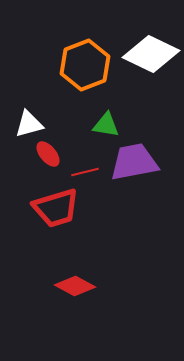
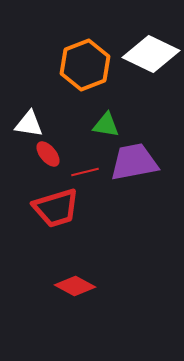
white triangle: rotated 24 degrees clockwise
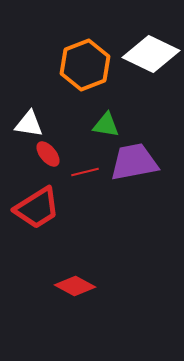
red trapezoid: moved 19 px left; rotated 15 degrees counterclockwise
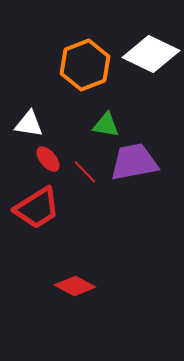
red ellipse: moved 5 px down
red line: rotated 60 degrees clockwise
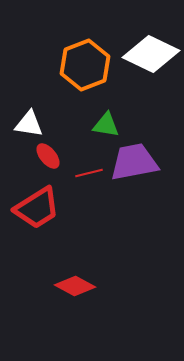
red ellipse: moved 3 px up
red line: moved 4 px right, 1 px down; rotated 60 degrees counterclockwise
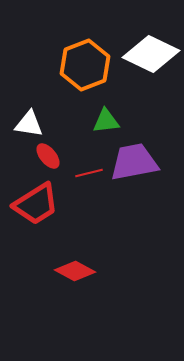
green triangle: moved 4 px up; rotated 16 degrees counterclockwise
red trapezoid: moved 1 px left, 4 px up
red diamond: moved 15 px up
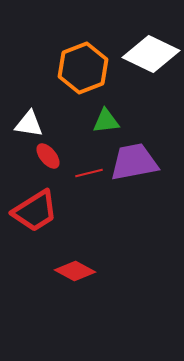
orange hexagon: moved 2 px left, 3 px down
red trapezoid: moved 1 px left, 7 px down
